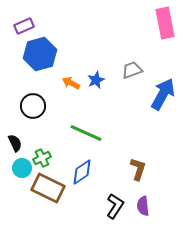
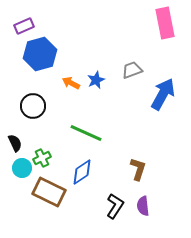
brown rectangle: moved 1 px right, 4 px down
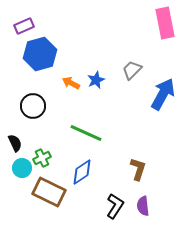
gray trapezoid: rotated 25 degrees counterclockwise
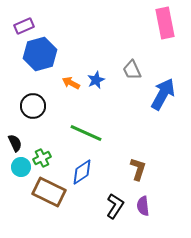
gray trapezoid: rotated 70 degrees counterclockwise
cyan circle: moved 1 px left, 1 px up
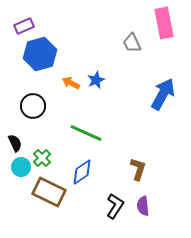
pink rectangle: moved 1 px left
gray trapezoid: moved 27 px up
green cross: rotated 18 degrees counterclockwise
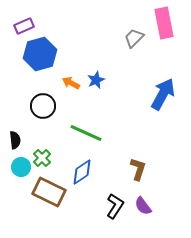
gray trapezoid: moved 2 px right, 5 px up; rotated 70 degrees clockwise
black circle: moved 10 px right
black semicircle: moved 3 px up; rotated 18 degrees clockwise
purple semicircle: rotated 30 degrees counterclockwise
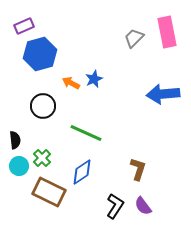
pink rectangle: moved 3 px right, 9 px down
blue star: moved 2 px left, 1 px up
blue arrow: rotated 124 degrees counterclockwise
cyan circle: moved 2 px left, 1 px up
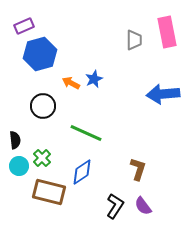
gray trapezoid: moved 2 px down; rotated 135 degrees clockwise
brown rectangle: rotated 12 degrees counterclockwise
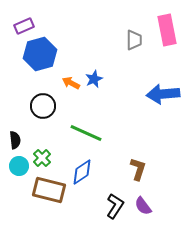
pink rectangle: moved 2 px up
brown rectangle: moved 2 px up
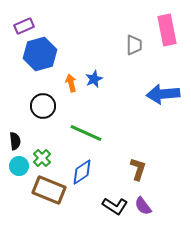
gray trapezoid: moved 5 px down
orange arrow: rotated 48 degrees clockwise
black semicircle: moved 1 px down
brown rectangle: rotated 8 degrees clockwise
black L-shape: rotated 90 degrees clockwise
